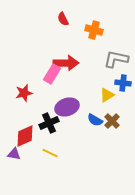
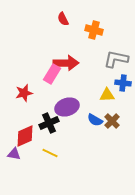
yellow triangle: rotated 28 degrees clockwise
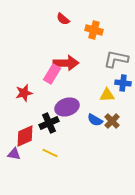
red semicircle: rotated 24 degrees counterclockwise
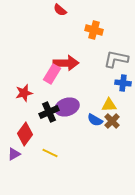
red semicircle: moved 3 px left, 9 px up
yellow triangle: moved 2 px right, 10 px down
black cross: moved 11 px up
red diamond: moved 2 px up; rotated 30 degrees counterclockwise
purple triangle: rotated 40 degrees counterclockwise
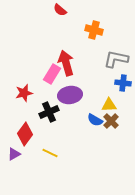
red arrow: rotated 105 degrees counterclockwise
purple ellipse: moved 3 px right, 12 px up; rotated 10 degrees clockwise
brown cross: moved 1 px left
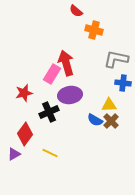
red semicircle: moved 16 px right, 1 px down
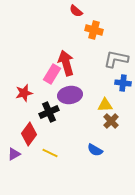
yellow triangle: moved 4 px left
blue semicircle: moved 30 px down
red diamond: moved 4 px right
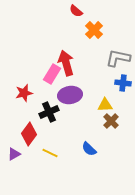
orange cross: rotated 30 degrees clockwise
gray L-shape: moved 2 px right, 1 px up
blue semicircle: moved 6 px left, 1 px up; rotated 14 degrees clockwise
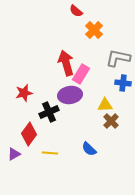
pink rectangle: moved 29 px right
yellow line: rotated 21 degrees counterclockwise
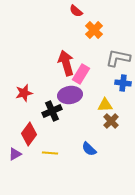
black cross: moved 3 px right, 1 px up
purple triangle: moved 1 px right
